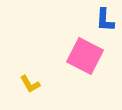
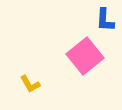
pink square: rotated 24 degrees clockwise
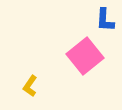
yellow L-shape: moved 2 px down; rotated 65 degrees clockwise
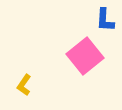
yellow L-shape: moved 6 px left, 1 px up
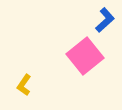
blue L-shape: rotated 135 degrees counterclockwise
